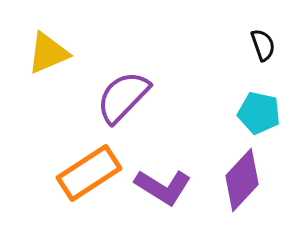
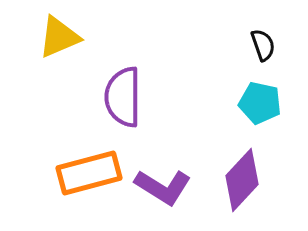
yellow triangle: moved 11 px right, 16 px up
purple semicircle: rotated 44 degrees counterclockwise
cyan pentagon: moved 1 px right, 10 px up
orange rectangle: rotated 18 degrees clockwise
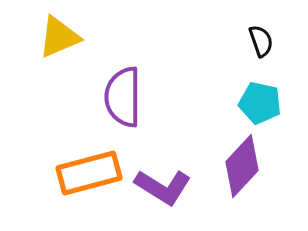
black semicircle: moved 2 px left, 4 px up
purple diamond: moved 14 px up
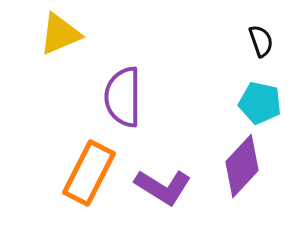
yellow triangle: moved 1 px right, 3 px up
orange rectangle: rotated 48 degrees counterclockwise
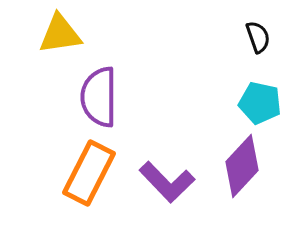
yellow triangle: rotated 15 degrees clockwise
black semicircle: moved 3 px left, 4 px up
purple semicircle: moved 24 px left
purple L-shape: moved 4 px right, 5 px up; rotated 14 degrees clockwise
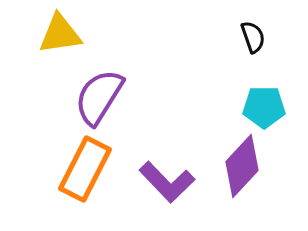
black semicircle: moved 5 px left
purple semicircle: rotated 32 degrees clockwise
cyan pentagon: moved 4 px right, 4 px down; rotated 12 degrees counterclockwise
orange rectangle: moved 4 px left, 4 px up
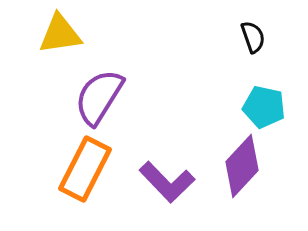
cyan pentagon: rotated 12 degrees clockwise
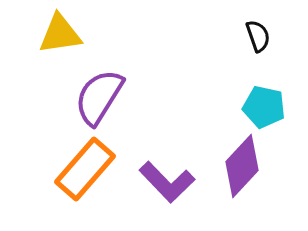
black semicircle: moved 5 px right, 1 px up
orange rectangle: rotated 14 degrees clockwise
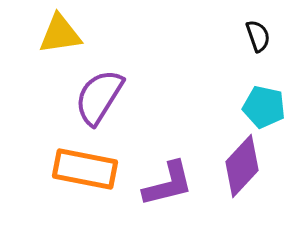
orange rectangle: rotated 60 degrees clockwise
purple L-shape: moved 1 px right, 2 px down; rotated 60 degrees counterclockwise
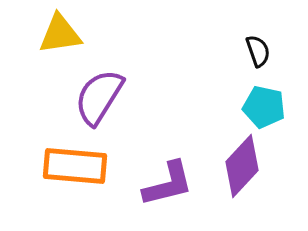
black semicircle: moved 15 px down
orange rectangle: moved 10 px left, 3 px up; rotated 6 degrees counterclockwise
